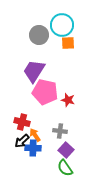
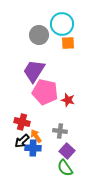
cyan circle: moved 1 px up
orange arrow: moved 1 px right, 1 px down
purple square: moved 1 px right, 1 px down
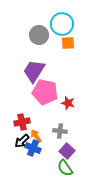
red star: moved 3 px down
red cross: rotated 28 degrees counterclockwise
blue cross: rotated 21 degrees clockwise
